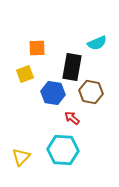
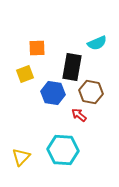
red arrow: moved 7 px right, 3 px up
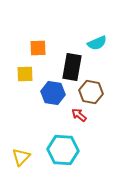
orange square: moved 1 px right
yellow square: rotated 18 degrees clockwise
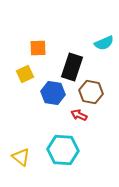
cyan semicircle: moved 7 px right
black rectangle: rotated 8 degrees clockwise
yellow square: rotated 24 degrees counterclockwise
red arrow: rotated 14 degrees counterclockwise
yellow triangle: rotated 36 degrees counterclockwise
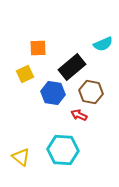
cyan semicircle: moved 1 px left, 1 px down
black rectangle: rotated 32 degrees clockwise
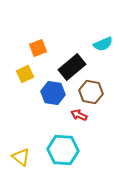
orange square: rotated 18 degrees counterclockwise
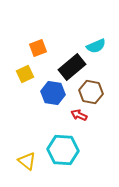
cyan semicircle: moved 7 px left, 2 px down
yellow triangle: moved 6 px right, 4 px down
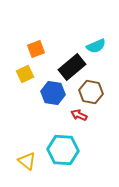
orange square: moved 2 px left, 1 px down
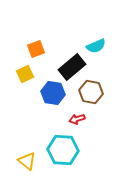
red arrow: moved 2 px left, 4 px down; rotated 42 degrees counterclockwise
